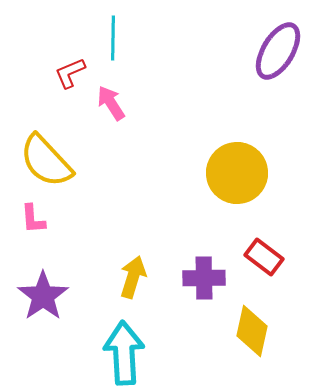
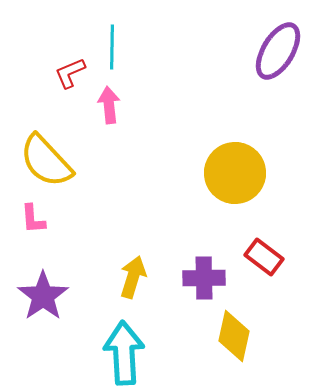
cyan line: moved 1 px left, 9 px down
pink arrow: moved 2 px left, 2 px down; rotated 27 degrees clockwise
yellow circle: moved 2 px left
yellow diamond: moved 18 px left, 5 px down
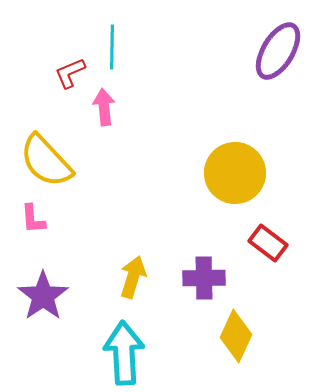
pink arrow: moved 5 px left, 2 px down
red rectangle: moved 4 px right, 14 px up
yellow diamond: moved 2 px right; rotated 12 degrees clockwise
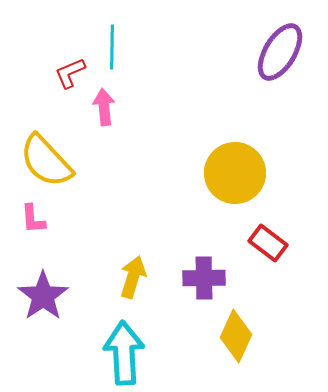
purple ellipse: moved 2 px right, 1 px down
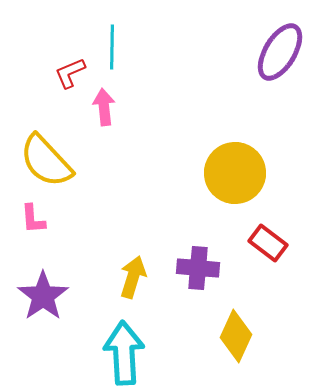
purple cross: moved 6 px left, 10 px up; rotated 6 degrees clockwise
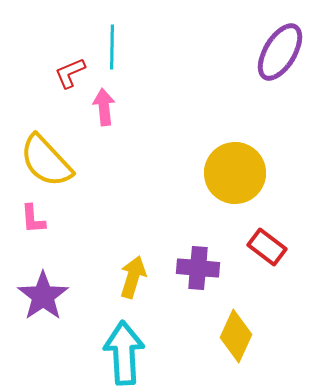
red rectangle: moved 1 px left, 4 px down
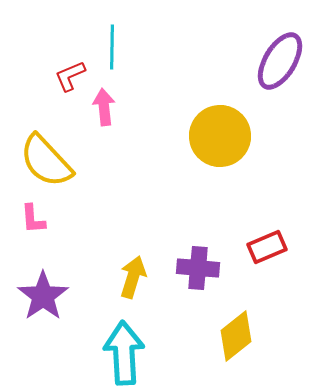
purple ellipse: moved 9 px down
red L-shape: moved 3 px down
yellow circle: moved 15 px left, 37 px up
red rectangle: rotated 60 degrees counterclockwise
yellow diamond: rotated 27 degrees clockwise
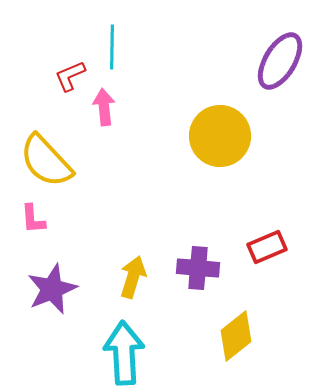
purple star: moved 9 px right, 7 px up; rotated 12 degrees clockwise
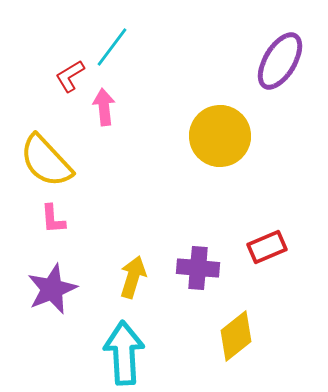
cyan line: rotated 36 degrees clockwise
red L-shape: rotated 8 degrees counterclockwise
pink L-shape: moved 20 px right
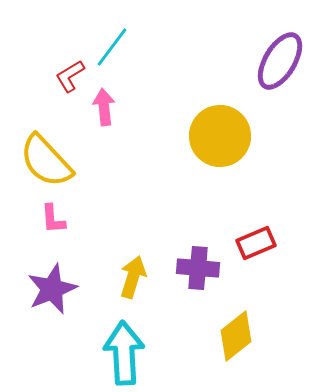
red rectangle: moved 11 px left, 4 px up
